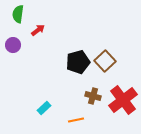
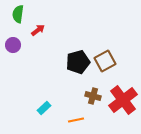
brown square: rotated 15 degrees clockwise
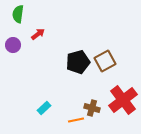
red arrow: moved 4 px down
brown cross: moved 1 px left, 12 px down
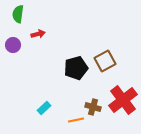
red arrow: rotated 24 degrees clockwise
black pentagon: moved 2 px left, 6 px down
brown cross: moved 1 px right, 1 px up
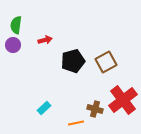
green semicircle: moved 2 px left, 11 px down
red arrow: moved 7 px right, 6 px down
brown square: moved 1 px right, 1 px down
black pentagon: moved 3 px left, 7 px up
brown cross: moved 2 px right, 2 px down
orange line: moved 3 px down
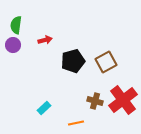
brown cross: moved 8 px up
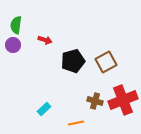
red arrow: rotated 32 degrees clockwise
red cross: rotated 16 degrees clockwise
cyan rectangle: moved 1 px down
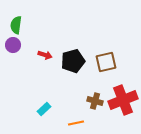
red arrow: moved 15 px down
brown square: rotated 15 degrees clockwise
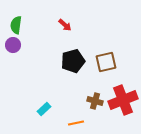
red arrow: moved 20 px right, 30 px up; rotated 24 degrees clockwise
